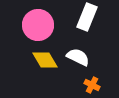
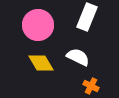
yellow diamond: moved 4 px left, 3 px down
orange cross: moved 1 px left, 1 px down
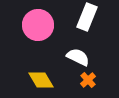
yellow diamond: moved 17 px down
orange cross: moved 3 px left, 6 px up; rotated 21 degrees clockwise
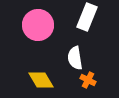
white semicircle: moved 3 px left, 1 px down; rotated 125 degrees counterclockwise
orange cross: rotated 21 degrees counterclockwise
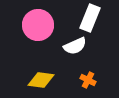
white rectangle: moved 3 px right, 1 px down
white semicircle: moved 12 px up; rotated 105 degrees counterclockwise
yellow diamond: rotated 52 degrees counterclockwise
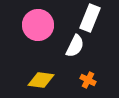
white semicircle: rotated 40 degrees counterclockwise
